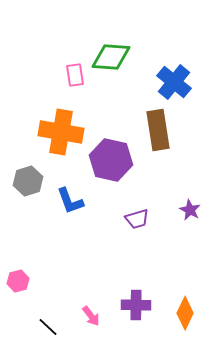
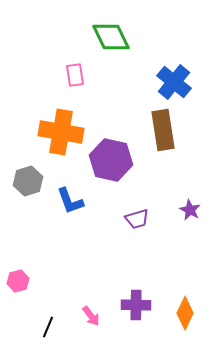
green diamond: moved 20 px up; rotated 60 degrees clockwise
brown rectangle: moved 5 px right
black line: rotated 70 degrees clockwise
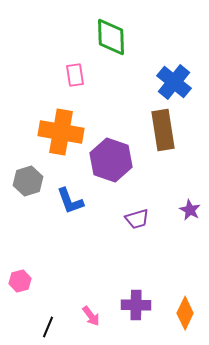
green diamond: rotated 24 degrees clockwise
purple hexagon: rotated 6 degrees clockwise
pink hexagon: moved 2 px right
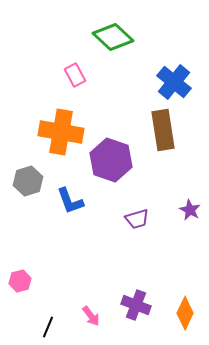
green diamond: moved 2 px right; rotated 45 degrees counterclockwise
pink rectangle: rotated 20 degrees counterclockwise
purple cross: rotated 20 degrees clockwise
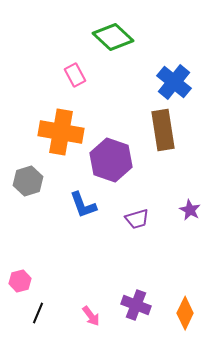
blue L-shape: moved 13 px right, 4 px down
black line: moved 10 px left, 14 px up
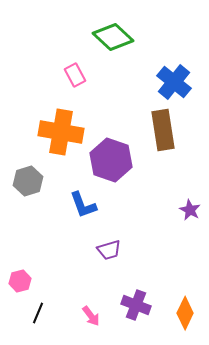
purple trapezoid: moved 28 px left, 31 px down
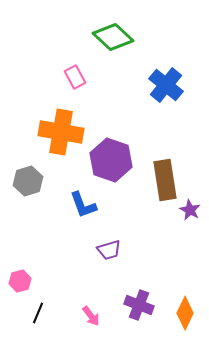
pink rectangle: moved 2 px down
blue cross: moved 8 px left, 3 px down
brown rectangle: moved 2 px right, 50 px down
purple cross: moved 3 px right
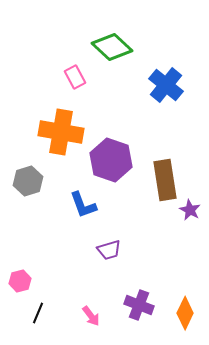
green diamond: moved 1 px left, 10 px down
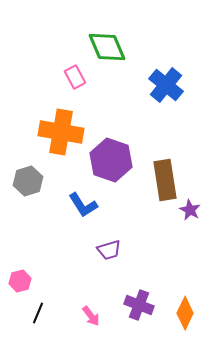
green diamond: moved 5 px left; rotated 24 degrees clockwise
blue L-shape: rotated 12 degrees counterclockwise
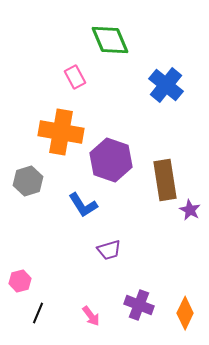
green diamond: moved 3 px right, 7 px up
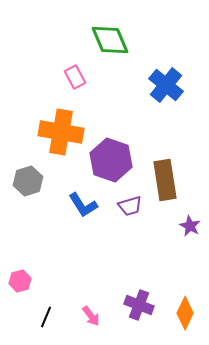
purple star: moved 16 px down
purple trapezoid: moved 21 px right, 44 px up
black line: moved 8 px right, 4 px down
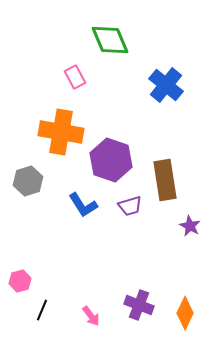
black line: moved 4 px left, 7 px up
